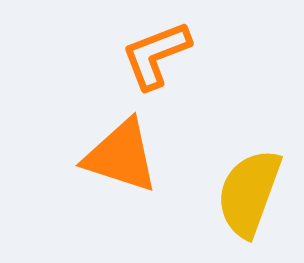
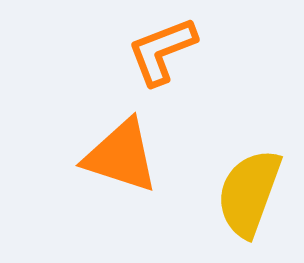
orange L-shape: moved 6 px right, 4 px up
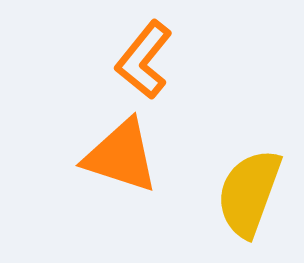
orange L-shape: moved 18 px left, 9 px down; rotated 30 degrees counterclockwise
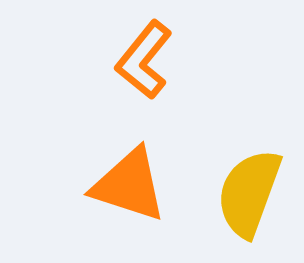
orange triangle: moved 8 px right, 29 px down
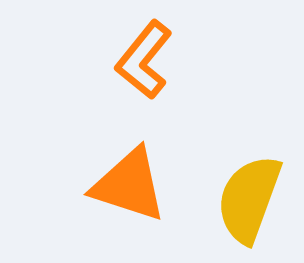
yellow semicircle: moved 6 px down
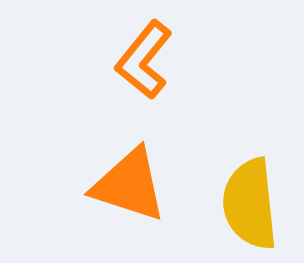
yellow semicircle: moved 1 px right, 5 px down; rotated 26 degrees counterclockwise
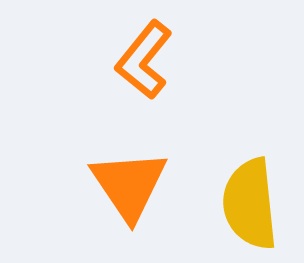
orange triangle: rotated 38 degrees clockwise
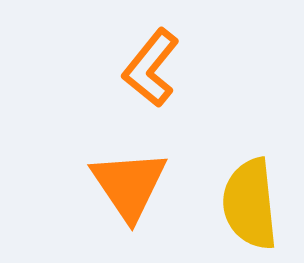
orange L-shape: moved 7 px right, 8 px down
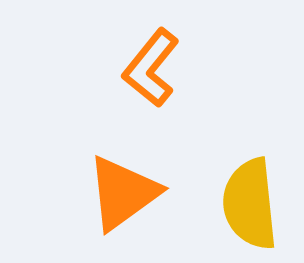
orange triangle: moved 6 px left, 8 px down; rotated 28 degrees clockwise
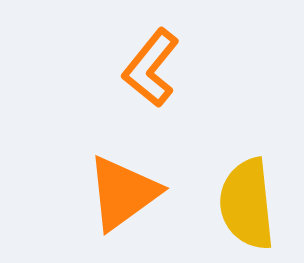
yellow semicircle: moved 3 px left
